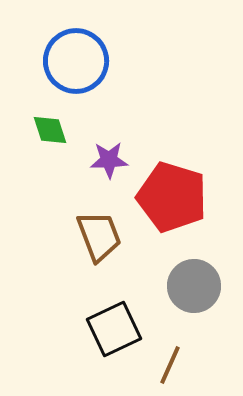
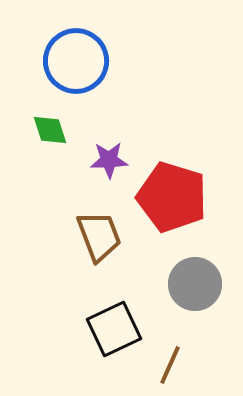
gray circle: moved 1 px right, 2 px up
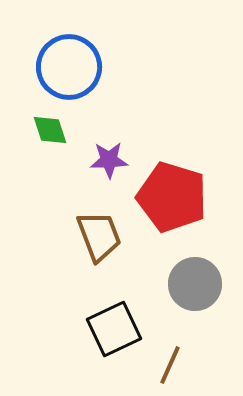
blue circle: moved 7 px left, 6 px down
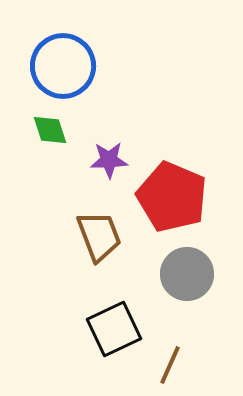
blue circle: moved 6 px left, 1 px up
red pentagon: rotated 6 degrees clockwise
gray circle: moved 8 px left, 10 px up
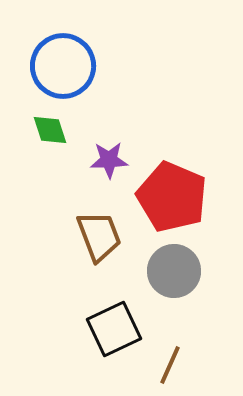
gray circle: moved 13 px left, 3 px up
